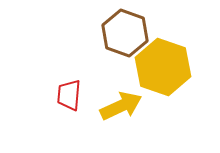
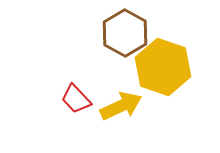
brown hexagon: rotated 9 degrees clockwise
red trapezoid: moved 7 px right, 4 px down; rotated 48 degrees counterclockwise
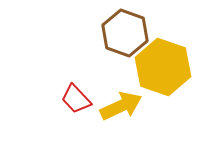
brown hexagon: rotated 9 degrees counterclockwise
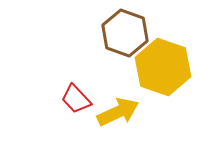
yellow arrow: moved 3 px left, 6 px down
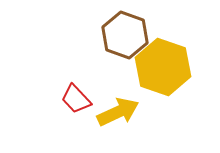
brown hexagon: moved 2 px down
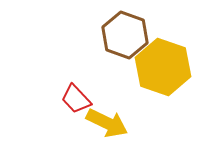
yellow arrow: moved 11 px left, 11 px down; rotated 51 degrees clockwise
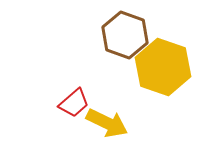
red trapezoid: moved 2 px left, 4 px down; rotated 88 degrees counterclockwise
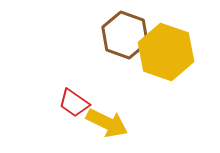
yellow hexagon: moved 3 px right, 15 px up
red trapezoid: rotated 76 degrees clockwise
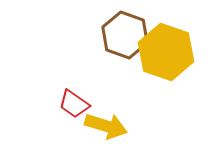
red trapezoid: moved 1 px down
yellow arrow: moved 1 px left, 3 px down; rotated 9 degrees counterclockwise
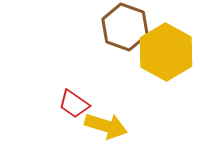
brown hexagon: moved 8 px up
yellow hexagon: rotated 10 degrees clockwise
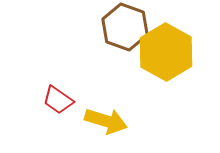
red trapezoid: moved 16 px left, 4 px up
yellow arrow: moved 5 px up
